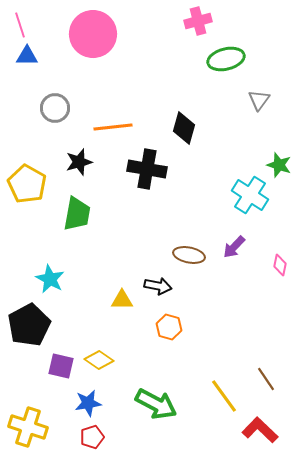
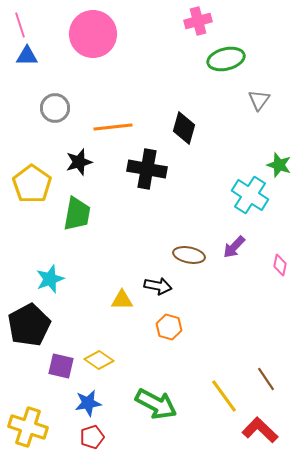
yellow pentagon: moved 5 px right; rotated 6 degrees clockwise
cyan star: rotated 24 degrees clockwise
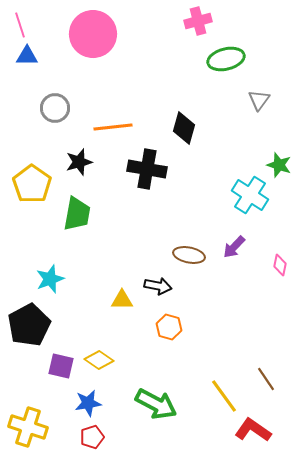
red L-shape: moved 7 px left; rotated 9 degrees counterclockwise
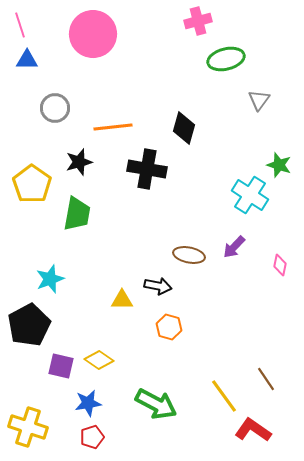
blue triangle: moved 4 px down
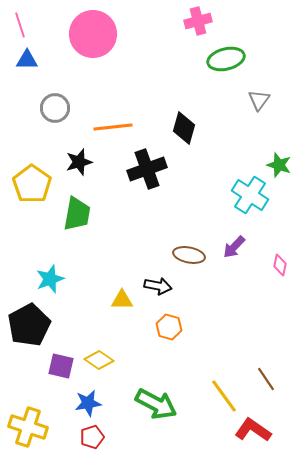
black cross: rotated 30 degrees counterclockwise
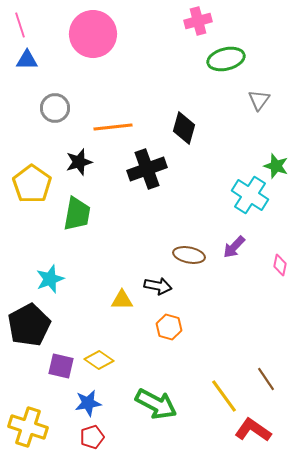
green star: moved 3 px left, 1 px down
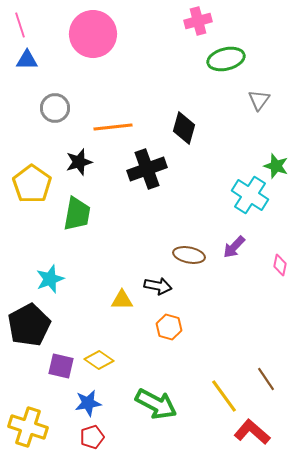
red L-shape: moved 1 px left, 2 px down; rotated 6 degrees clockwise
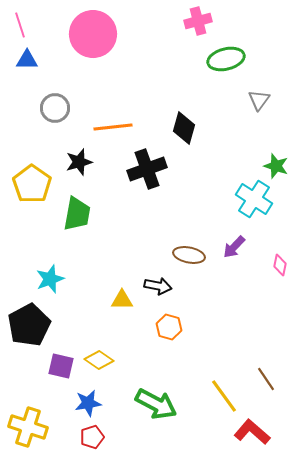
cyan cross: moved 4 px right, 4 px down
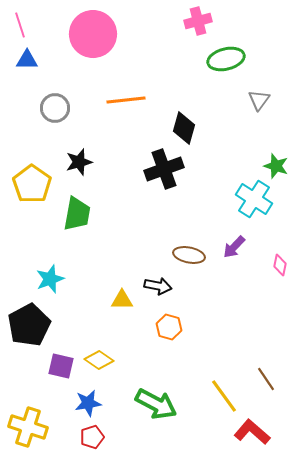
orange line: moved 13 px right, 27 px up
black cross: moved 17 px right
